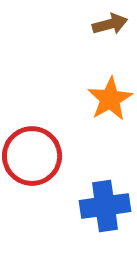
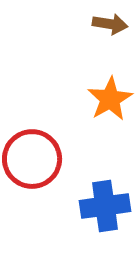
brown arrow: rotated 24 degrees clockwise
red circle: moved 3 px down
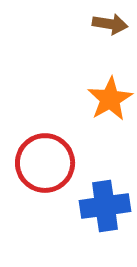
red circle: moved 13 px right, 4 px down
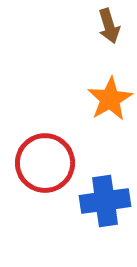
brown arrow: moved 1 px left, 2 px down; rotated 64 degrees clockwise
blue cross: moved 5 px up
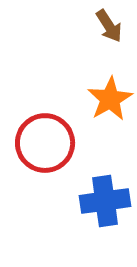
brown arrow: rotated 16 degrees counterclockwise
red circle: moved 20 px up
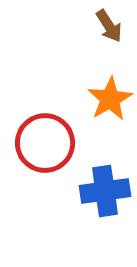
blue cross: moved 10 px up
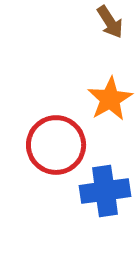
brown arrow: moved 1 px right, 4 px up
red circle: moved 11 px right, 2 px down
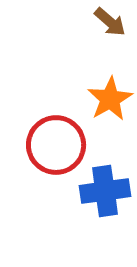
brown arrow: rotated 16 degrees counterclockwise
